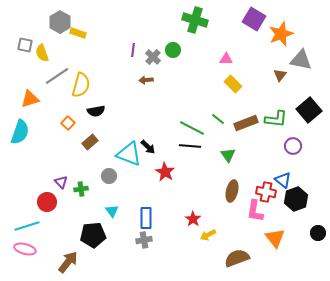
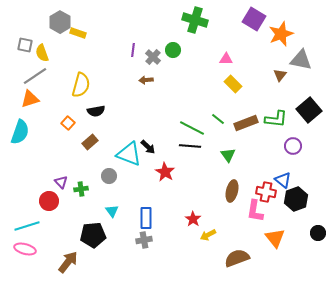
gray line at (57, 76): moved 22 px left
red circle at (47, 202): moved 2 px right, 1 px up
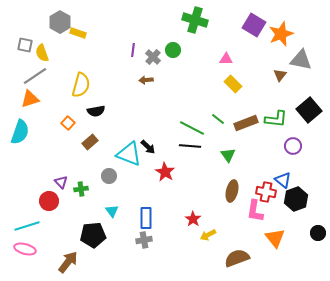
purple square at (254, 19): moved 6 px down
